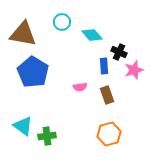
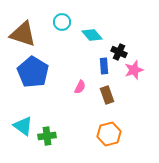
brown triangle: rotated 8 degrees clockwise
pink semicircle: rotated 56 degrees counterclockwise
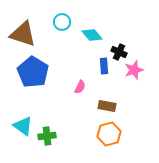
brown rectangle: moved 11 px down; rotated 60 degrees counterclockwise
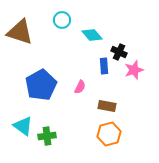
cyan circle: moved 2 px up
brown triangle: moved 3 px left, 2 px up
blue pentagon: moved 8 px right, 13 px down; rotated 12 degrees clockwise
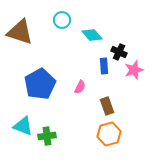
blue pentagon: moved 1 px left, 1 px up
brown rectangle: rotated 60 degrees clockwise
cyan triangle: rotated 15 degrees counterclockwise
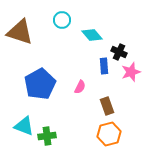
pink star: moved 3 px left, 2 px down
cyan triangle: moved 1 px right
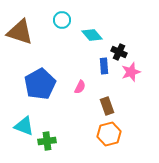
green cross: moved 5 px down
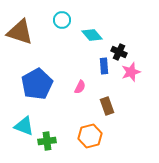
blue pentagon: moved 3 px left
orange hexagon: moved 19 px left, 2 px down
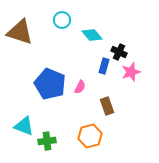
blue rectangle: rotated 21 degrees clockwise
blue pentagon: moved 13 px right; rotated 20 degrees counterclockwise
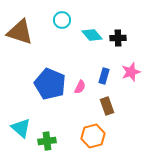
black cross: moved 1 px left, 14 px up; rotated 28 degrees counterclockwise
blue rectangle: moved 10 px down
cyan triangle: moved 3 px left, 2 px down; rotated 20 degrees clockwise
orange hexagon: moved 3 px right
